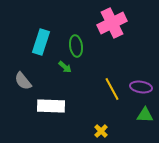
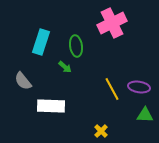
purple ellipse: moved 2 px left
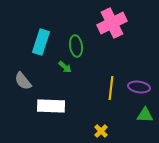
yellow line: moved 1 px left, 1 px up; rotated 35 degrees clockwise
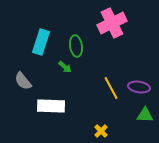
yellow line: rotated 35 degrees counterclockwise
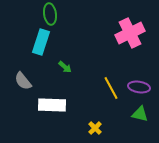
pink cross: moved 18 px right, 10 px down
green ellipse: moved 26 px left, 32 px up
white rectangle: moved 1 px right, 1 px up
green triangle: moved 5 px left, 1 px up; rotated 12 degrees clockwise
yellow cross: moved 6 px left, 3 px up
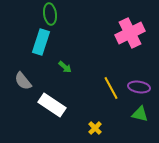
white rectangle: rotated 32 degrees clockwise
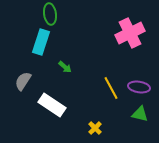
gray semicircle: rotated 72 degrees clockwise
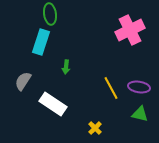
pink cross: moved 3 px up
green arrow: moved 1 px right; rotated 56 degrees clockwise
white rectangle: moved 1 px right, 1 px up
